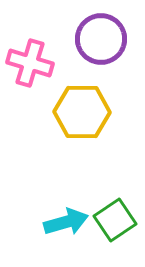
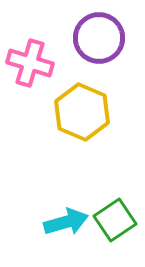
purple circle: moved 2 px left, 1 px up
yellow hexagon: rotated 22 degrees clockwise
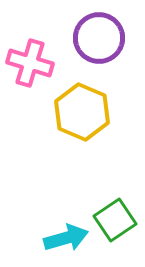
cyan arrow: moved 16 px down
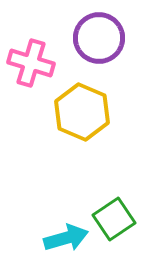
pink cross: moved 1 px right
green square: moved 1 px left, 1 px up
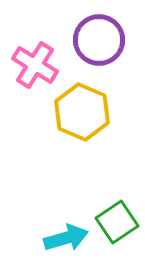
purple circle: moved 2 px down
pink cross: moved 4 px right, 2 px down; rotated 15 degrees clockwise
green square: moved 3 px right, 3 px down
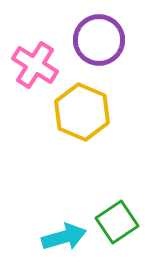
cyan arrow: moved 2 px left, 1 px up
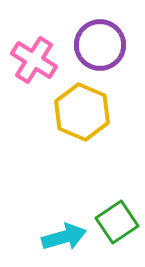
purple circle: moved 1 px right, 5 px down
pink cross: moved 1 px left, 5 px up
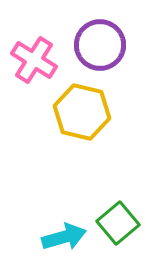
yellow hexagon: rotated 10 degrees counterclockwise
green square: moved 1 px right, 1 px down; rotated 6 degrees counterclockwise
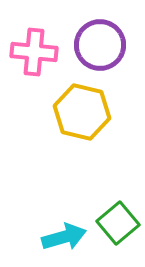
pink cross: moved 8 px up; rotated 27 degrees counterclockwise
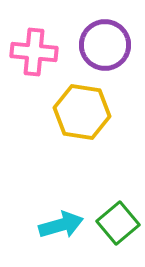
purple circle: moved 5 px right
yellow hexagon: rotated 4 degrees counterclockwise
cyan arrow: moved 3 px left, 12 px up
